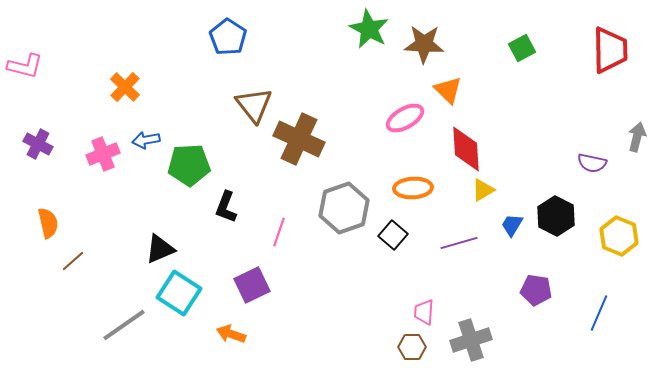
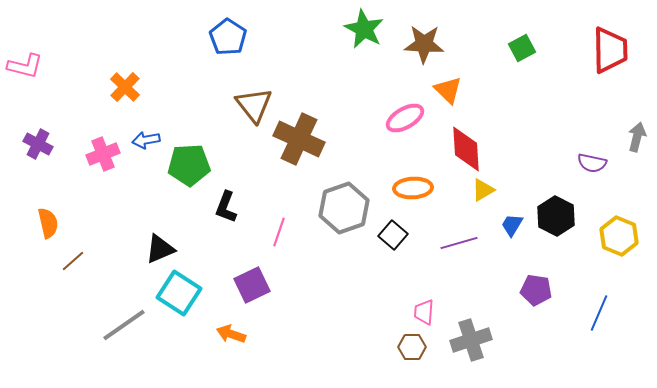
green star: moved 5 px left
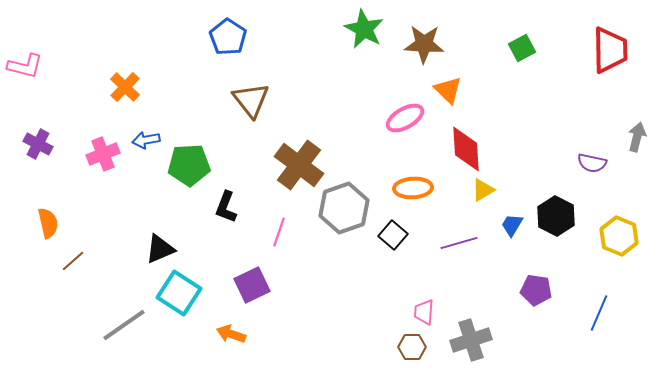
brown triangle: moved 3 px left, 5 px up
brown cross: moved 26 px down; rotated 12 degrees clockwise
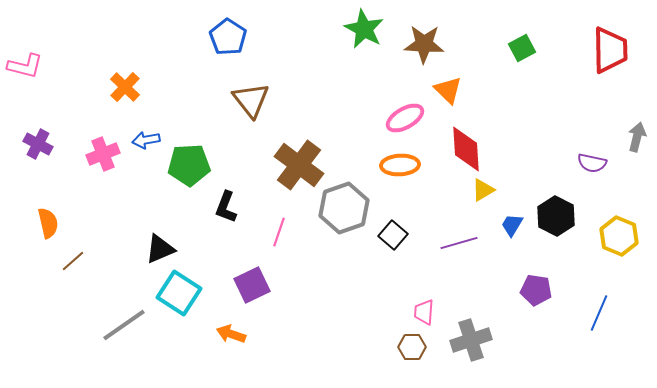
orange ellipse: moved 13 px left, 23 px up
